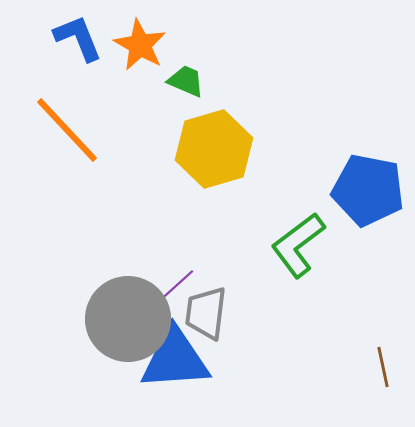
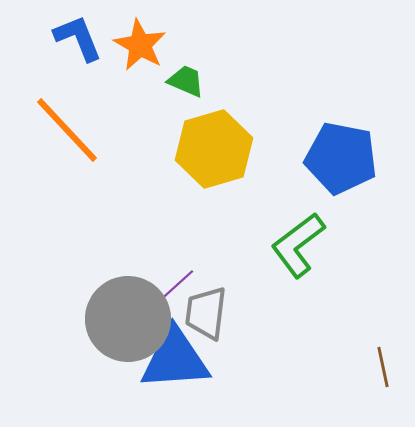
blue pentagon: moved 27 px left, 32 px up
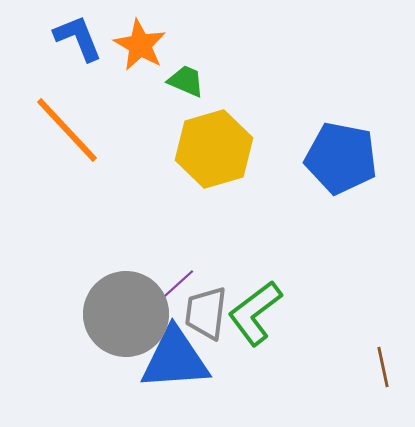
green L-shape: moved 43 px left, 68 px down
gray circle: moved 2 px left, 5 px up
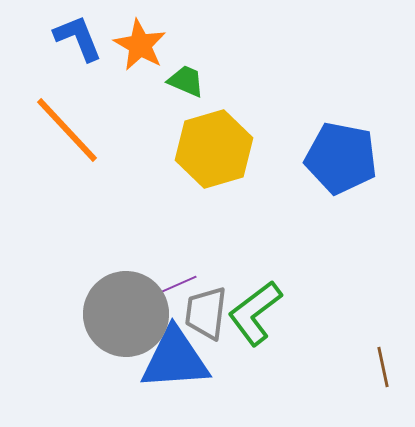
purple line: rotated 18 degrees clockwise
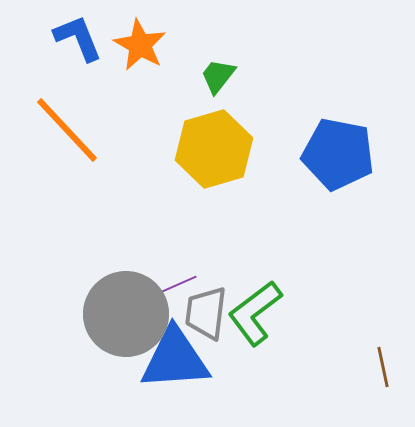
green trapezoid: moved 32 px right, 5 px up; rotated 75 degrees counterclockwise
blue pentagon: moved 3 px left, 4 px up
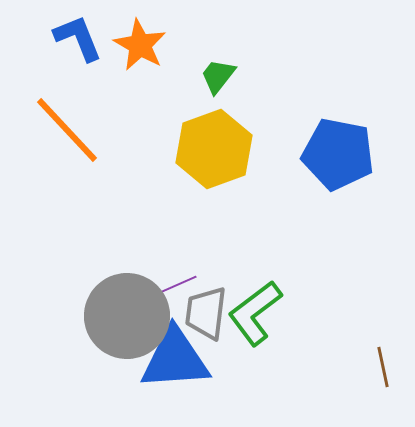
yellow hexagon: rotated 4 degrees counterclockwise
gray circle: moved 1 px right, 2 px down
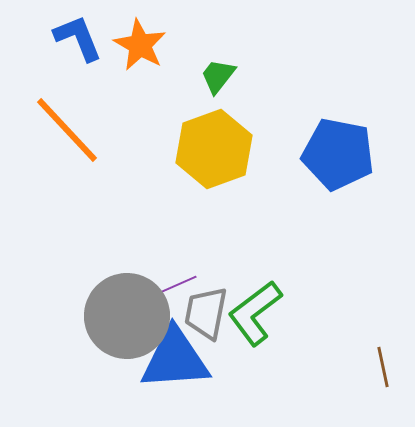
gray trapezoid: rotated 4 degrees clockwise
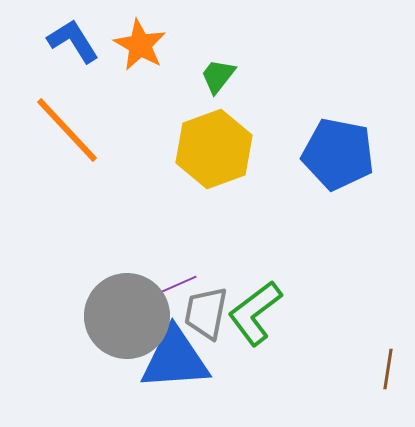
blue L-shape: moved 5 px left, 3 px down; rotated 10 degrees counterclockwise
brown line: moved 5 px right, 2 px down; rotated 21 degrees clockwise
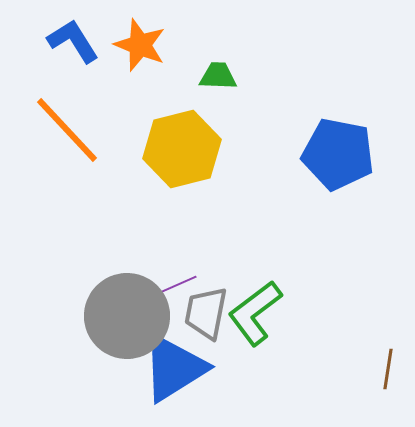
orange star: rotated 8 degrees counterclockwise
green trapezoid: rotated 54 degrees clockwise
yellow hexagon: moved 32 px left; rotated 6 degrees clockwise
blue triangle: moved 1 px left, 9 px down; rotated 28 degrees counterclockwise
